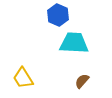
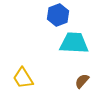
blue hexagon: rotated 15 degrees clockwise
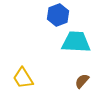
cyan trapezoid: moved 2 px right, 1 px up
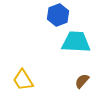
yellow trapezoid: moved 2 px down
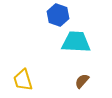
blue hexagon: rotated 20 degrees counterclockwise
yellow trapezoid: rotated 15 degrees clockwise
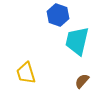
cyan trapezoid: moved 1 px right, 1 px up; rotated 80 degrees counterclockwise
yellow trapezoid: moved 3 px right, 7 px up
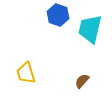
cyan trapezoid: moved 13 px right, 12 px up
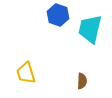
brown semicircle: rotated 140 degrees clockwise
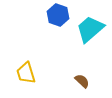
cyan trapezoid: rotated 36 degrees clockwise
brown semicircle: rotated 49 degrees counterclockwise
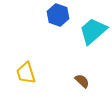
cyan trapezoid: moved 3 px right, 2 px down
